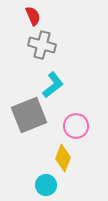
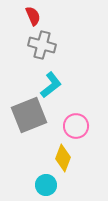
cyan L-shape: moved 2 px left
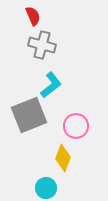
cyan circle: moved 3 px down
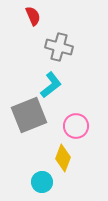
gray cross: moved 17 px right, 2 px down
cyan circle: moved 4 px left, 6 px up
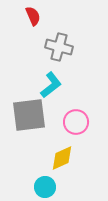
gray square: rotated 15 degrees clockwise
pink circle: moved 4 px up
yellow diamond: moved 1 px left; rotated 44 degrees clockwise
cyan circle: moved 3 px right, 5 px down
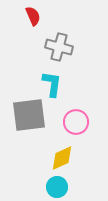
cyan L-shape: moved 1 px right, 1 px up; rotated 44 degrees counterclockwise
cyan circle: moved 12 px right
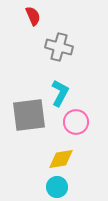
cyan L-shape: moved 8 px right, 9 px down; rotated 20 degrees clockwise
yellow diamond: moved 1 px left, 1 px down; rotated 16 degrees clockwise
